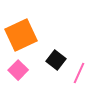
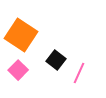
orange square: rotated 32 degrees counterclockwise
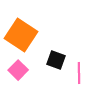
black square: rotated 18 degrees counterclockwise
pink line: rotated 25 degrees counterclockwise
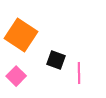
pink square: moved 2 px left, 6 px down
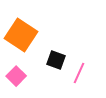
pink line: rotated 25 degrees clockwise
